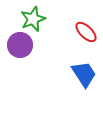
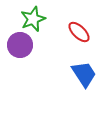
red ellipse: moved 7 px left
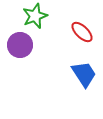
green star: moved 2 px right, 3 px up
red ellipse: moved 3 px right
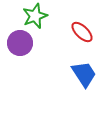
purple circle: moved 2 px up
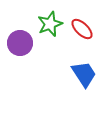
green star: moved 15 px right, 8 px down
red ellipse: moved 3 px up
